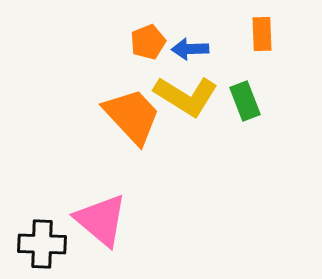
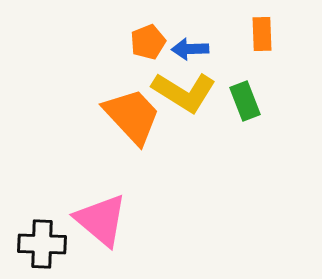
yellow L-shape: moved 2 px left, 4 px up
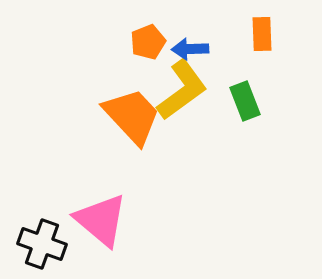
yellow L-shape: moved 2 px left, 2 px up; rotated 68 degrees counterclockwise
black cross: rotated 18 degrees clockwise
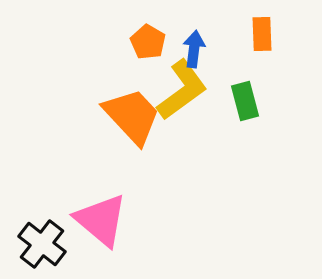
orange pentagon: rotated 20 degrees counterclockwise
blue arrow: moved 4 px right; rotated 99 degrees clockwise
green rectangle: rotated 6 degrees clockwise
black cross: rotated 18 degrees clockwise
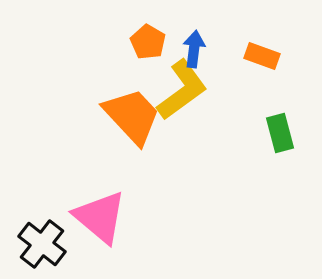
orange rectangle: moved 22 px down; rotated 68 degrees counterclockwise
green rectangle: moved 35 px right, 32 px down
pink triangle: moved 1 px left, 3 px up
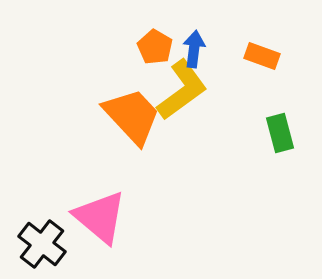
orange pentagon: moved 7 px right, 5 px down
